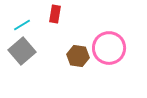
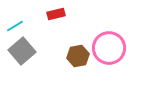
red rectangle: moved 1 px right; rotated 66 degrees clockwise
cyan line: moved 7 px left, 1 px down
brown hexagon: rotated 20 degrees counterclockwise
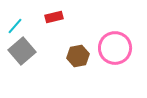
red rectangle: moved 2 px left, 3 px down
cyan line: rotated 18 degrees counterclockwise
pink circle: moved 6 px right
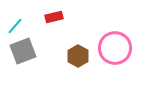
gray square: moved 1 px right; rotated 20 degrees clockwise
brown hexagon: rotated 20 degrees counterclockwise
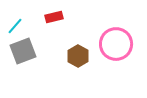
pink circle: moved 1 px right, 4 px up
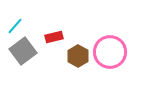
red rectangle: moved 20 px down
pink circle: moved 6 px left, 8 px down
gray square: rotated 16 degrees counterclockwise
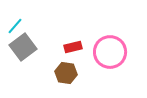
red rectangle: moved 19 px right, 10 px down
gray square: moved 4 px up
brown hexagon: moved 12 px left, 17 px down; rotated 20 degrees counterclockwise
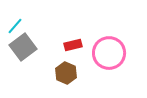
red rectangle: moved 2 px up
pink circle: moved 1 px left, 1 px down
brown hexagon: rotated 15 degrees clockwise
